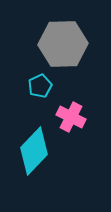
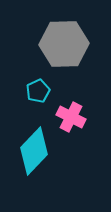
gray hexagon: moved 1 px right
cyan pentagon: moved 2 px left, 5 px down
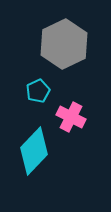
gray hexagon: rotated 24 degrees counterclockwise
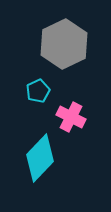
cyan diamond: moved 6 px right, 7 px down
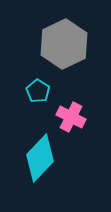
cyan pentagon: rotated 15 degrees counterclockwise
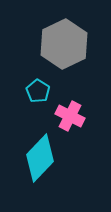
pink cross: moved 1 px left, 1 px up
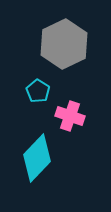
pink cross: rotated 8 degrees counterclockwise
cyan diamond: moved 3 px left
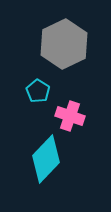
cyan diamond: moved 9 px right, 1 px down
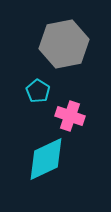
gray hexagon: rotated 15 degrees clockwise
cyan diamond: rotated 21 degrees clockwise
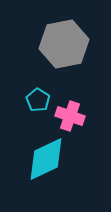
cyan pentagon: moved 9 px down
